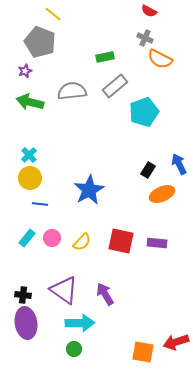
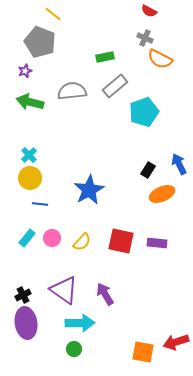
black cross: rotated 35 degrees counterclockwise
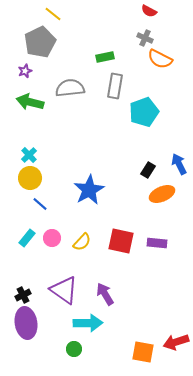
gray pentagon: rotated 24 degrees clockwise
gray rectangle: rotated 40 degrees counterclockwise
gray semicircle: moved 2 px left, 3 px up
blue line: rotated 35 degrees clockwise
cyan arrow: moved 8 px right
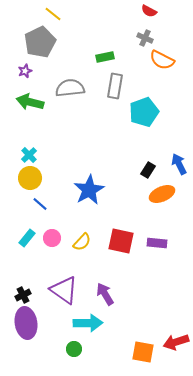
orange semicircle: moved 2 px right, 1 px down
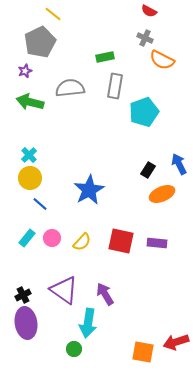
cyan arrow: rotated 100 degrees clockwise
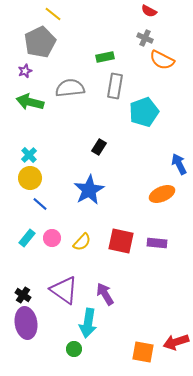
black rectangle: moved 49 px left, 23 px up
black cross: rotated 28 degrees counterclockwise
